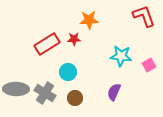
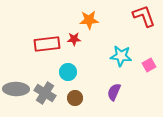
red rectangle: rotated 25 degrees clockwise
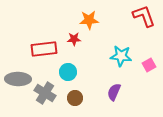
red rectangle: moved 3 px left, 5 px down
gray ellipse: moved 2 px right, 10 px up
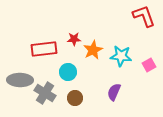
orange star: moved 4 px right, 30 px down; rotated 24 degrees counterclockwise
gray ellipse: moved 2 px right, 1 px down
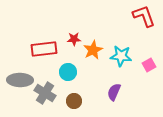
brown circle: moved 1 px left, 3 px down
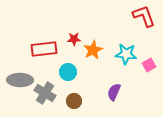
cyan star: moved 5 px right, 2 px up
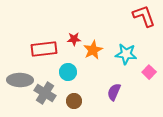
pink square: moved 7 px down; rotated 16 degrees counterclockwise
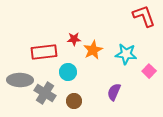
red rectangle: moved 3 px down
pink square: moved 1 px up
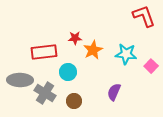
red star: moved 1 px right, 1 px up
pink square: moved 2 px right, 5 px up
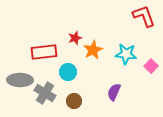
red star: rotated 16 degrees counterclockwise
